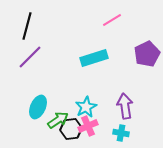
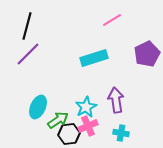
purple line: moved 2 px left, 3 px up
purple arrow: moved 9 px left, 6 px up
black hexagon: moved 2 px left, 5 px down
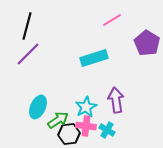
purple pentagon: moved 11 px up; rotated 15 degrees counterclockwise
pink cross: moved 2 px left; rotated 30 degrees clockwise
cyan cross: moved 14 px left, 3 px up; rotated 21 degrees clockwise
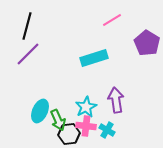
cyan ellipse: moved 2 px right, 4 px down
green arrow: rotated 100 degrees clockwise
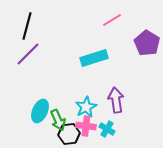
cyan cross: moved 1 px up
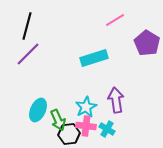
pink line: moved 3 px right
cyan ellipse: moved 2 px left, 1 px up
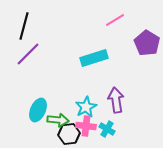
black line: moved 3 px left
green arrow: rotated 60 degrees counterclockwise
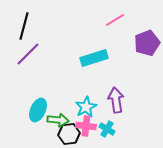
purple pentagon: rotated 20 degrees clockwise
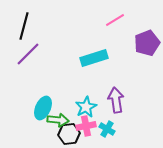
cyan ellipse: moved 5 px right, 2 px up
pink cross: rotated 18 degrees counterclockwise
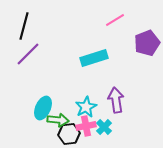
cyan cross: moved 3 px left, 2 px up; rotated 14 degrees clockwise
